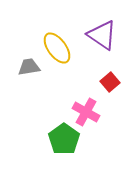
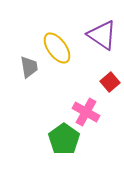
gray trapezoid: rotated 90 degrees clockwise
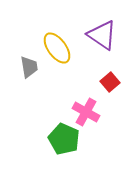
green pentagon: rotated 12 degrees counterclockwise
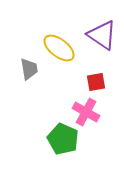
yellow ellipse: moved 2 px right; rotated 16 degrees counterclockwise
gray trapezoid: moved 2 px down
red square: moved 14 px left; rotated 30 degrees clockwise
green pentagon: moved 1 px left
